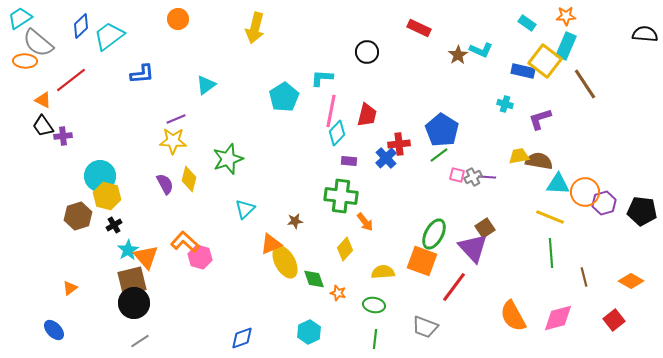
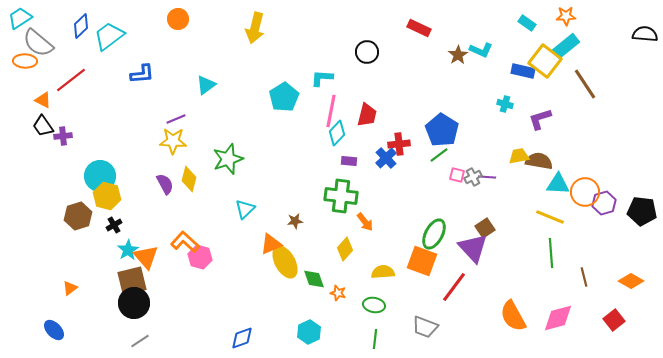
cyan rectangle at (566, 46): rotated 28 degrees clockwise
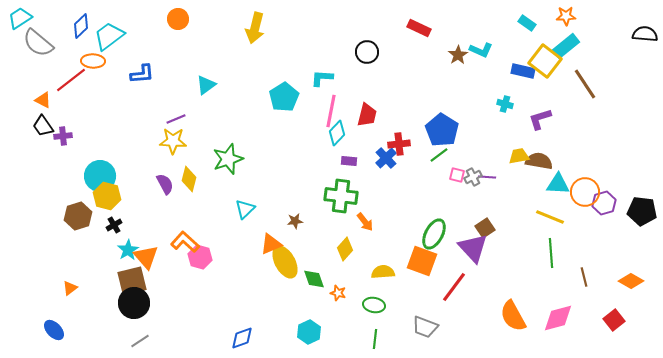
orange ellipse at (25, 61): moved 68 px right
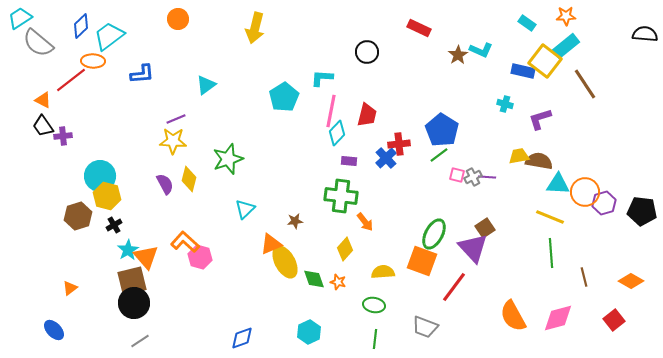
orange star at (338, 293): moved 11 px up
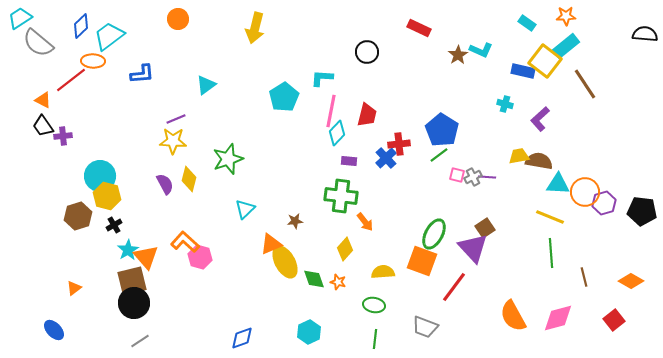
purple L-shape at (540, 119): rotated 25 degrees counterclockwise
orange triangle at (70, 288): moved 4 px right
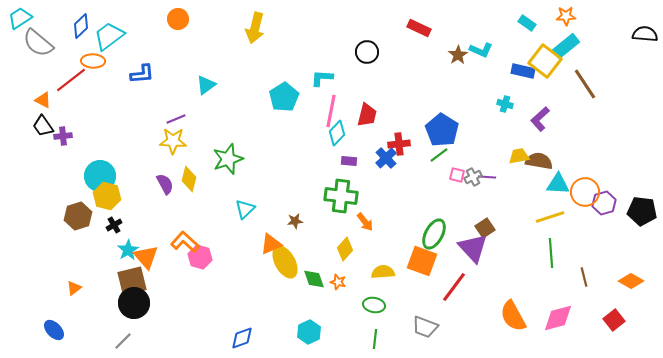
yellow line at (550, 217): rotated 40 degrees counterclockwise
gray line at (140, 341): moved 17 px left; rotated 12 degrees counterclockwise
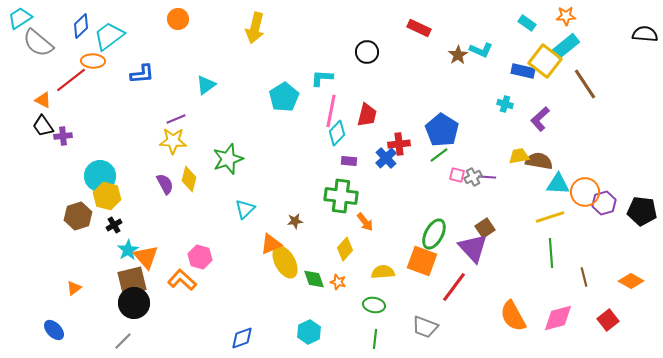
orange L-shape at (185, 242): moved 3 px left, 38 px down
red square at (614, 320): moved 6 px left
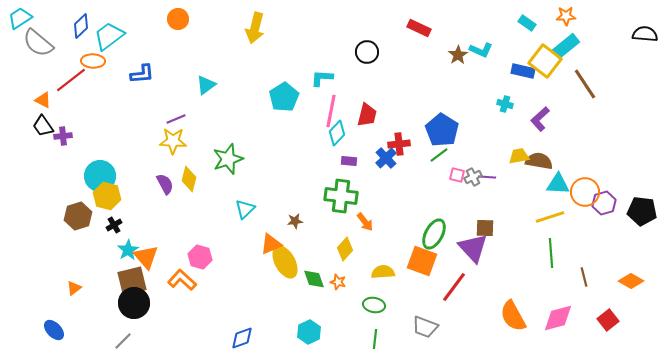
brown square at (485, 228): rotated 36 degrees clockwise
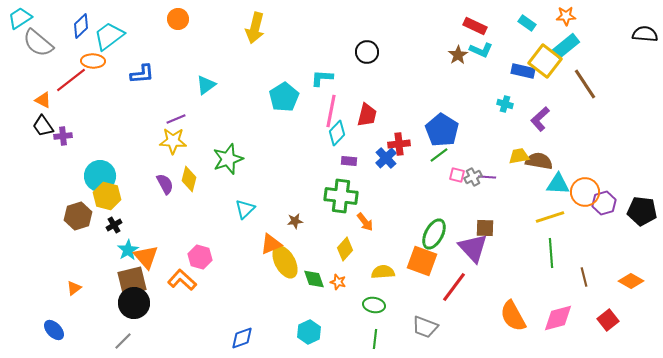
red rectangle at (419, 28): moved 56 px right, 2 px up
